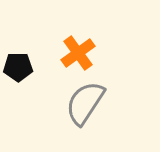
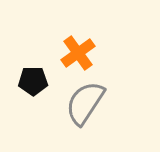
black pentagon: moved 15 px right, 14 px down
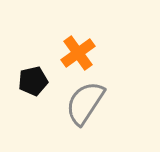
black pentagon: rotated 12 degrees counterclockwise
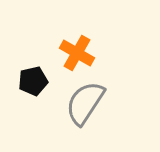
orange cross: moved 1 px left; rotated 24 degrees counterclockwise
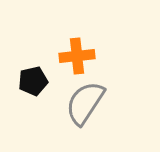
orange cross: moved 3 px down; rotated 36 degrees counterclockwise
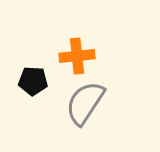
black pentagon: rotated 16 degrees clockwise
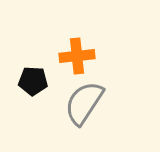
gray semicircle: moved 1 px left
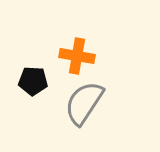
orange cross: rotated 16 degrees clockwise
